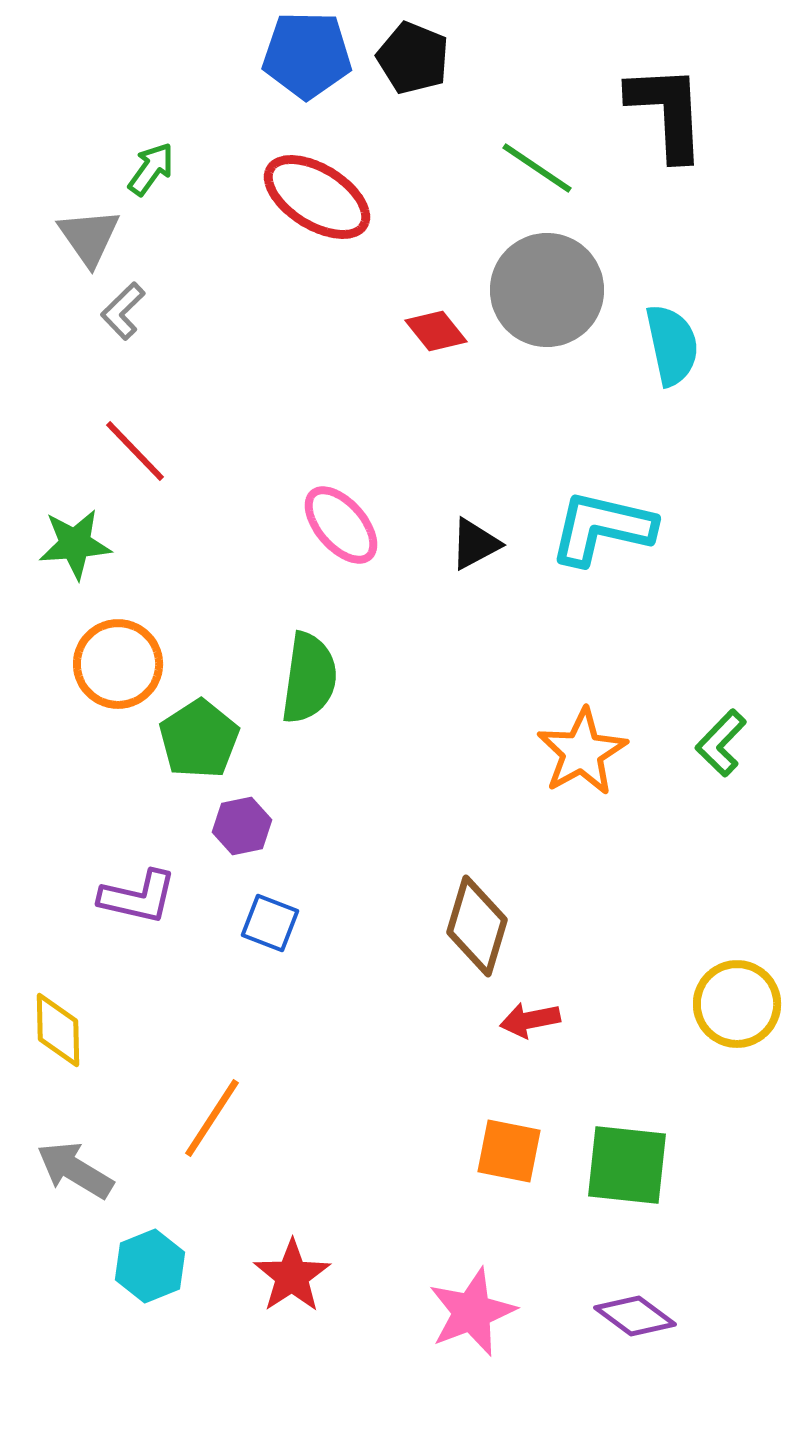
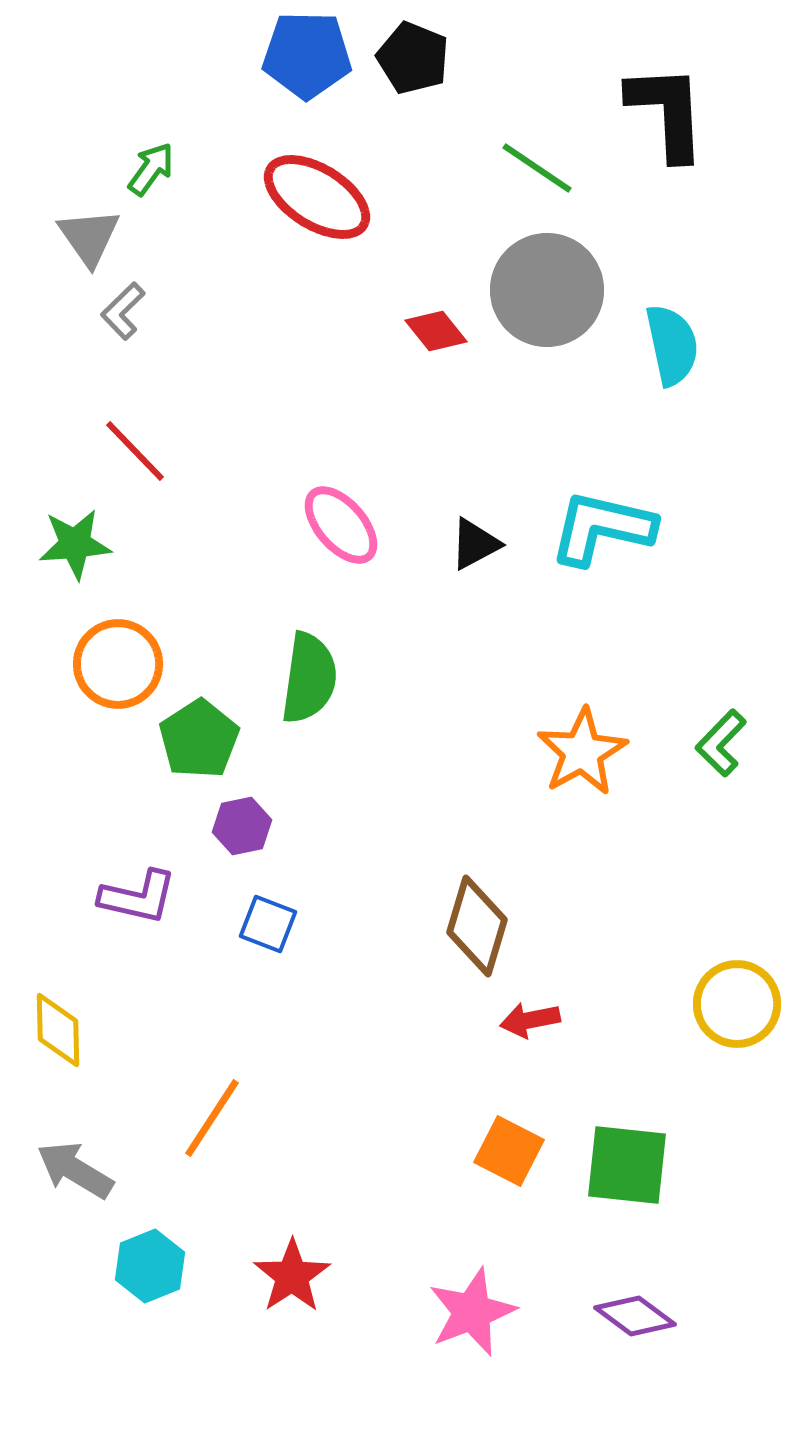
blue square: moved 2 px left, 1 px down
orange square: rotated 16 degrees clockwise
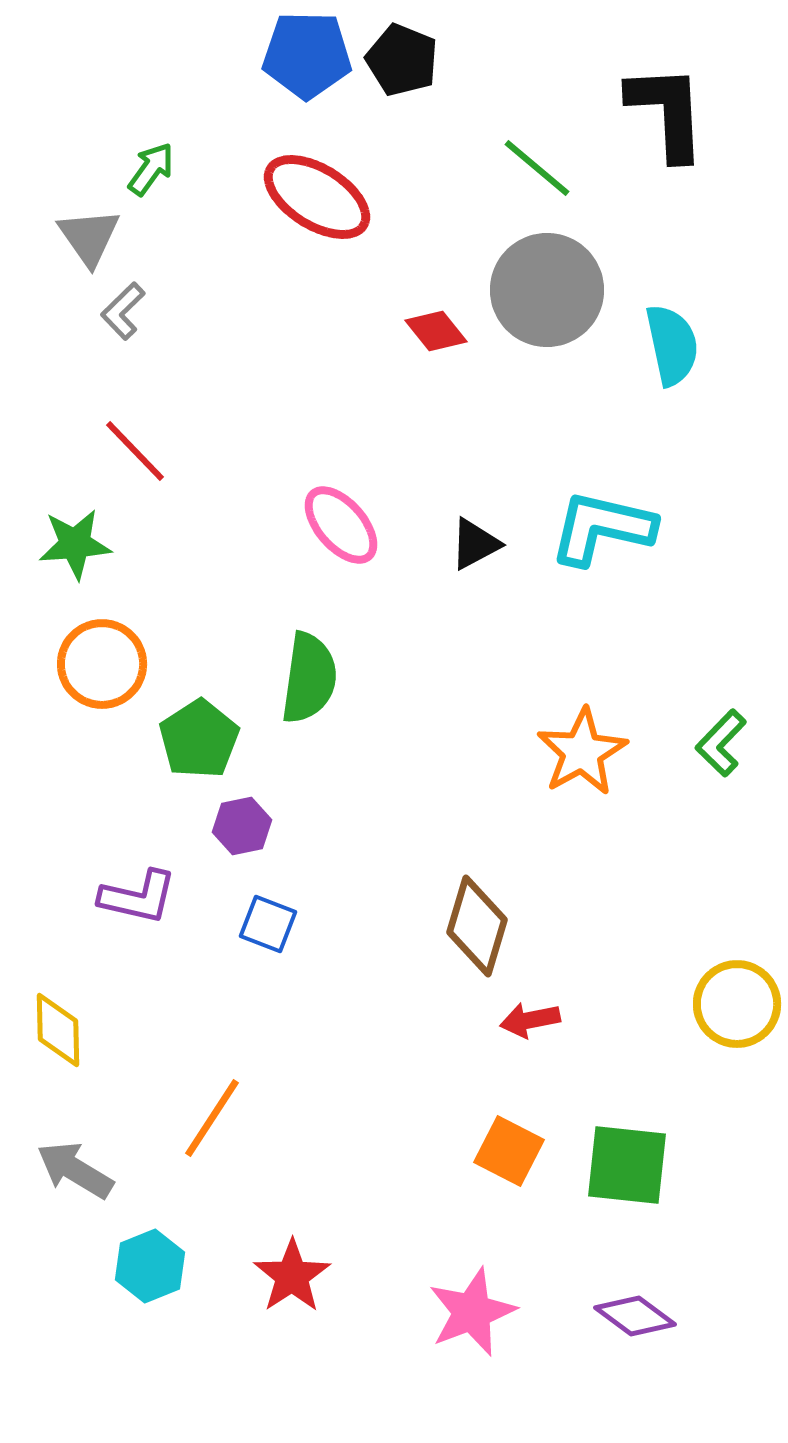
black pentagon: moved 11 px left, 2 px down
green line: rotated 6 degrees clockwise
orange circle: moved 16 px left
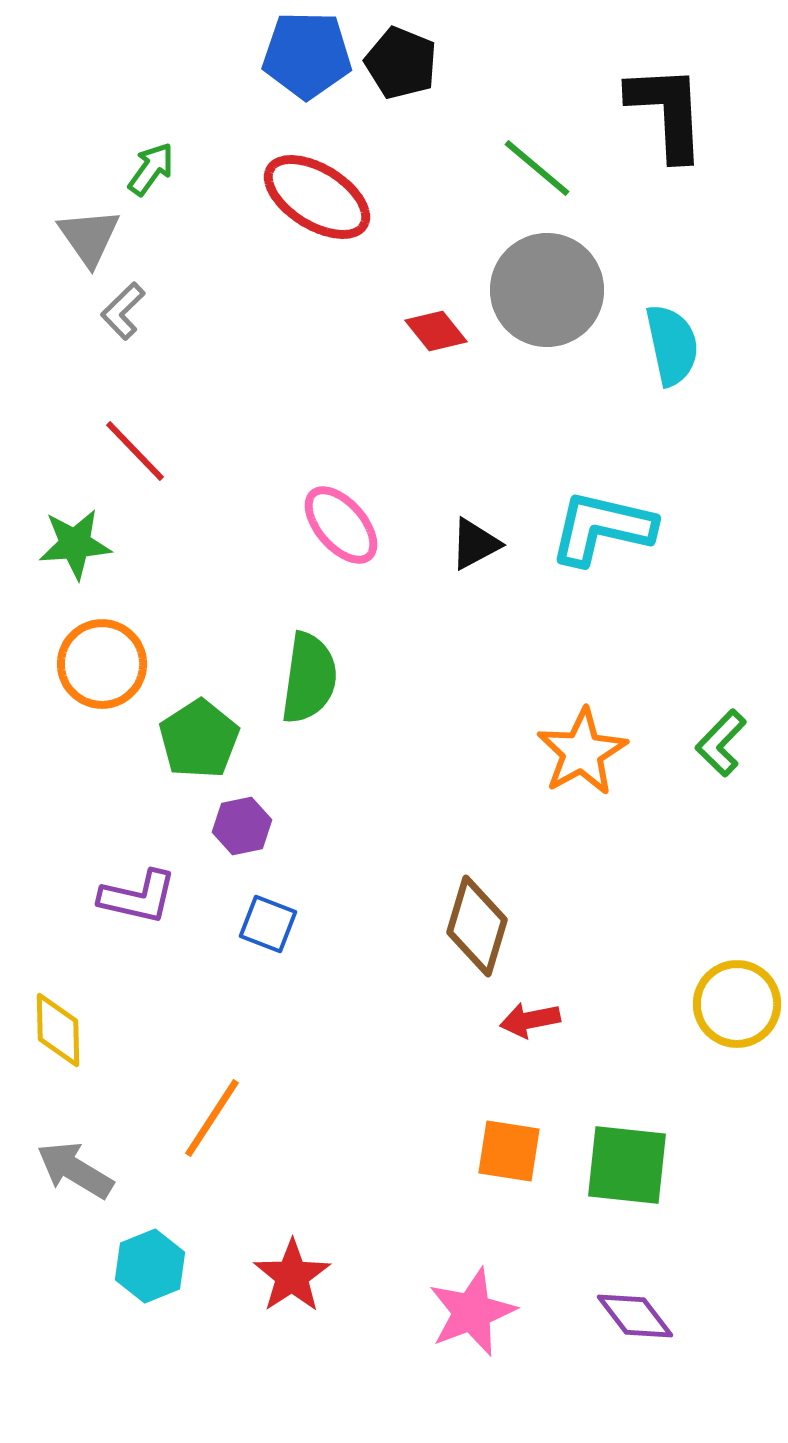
black pentagon: moved 1 px left, 3 px down
orange square: rotated 18 degrees counterclockwise
purple diamond: rotated 16 degrees clockwise
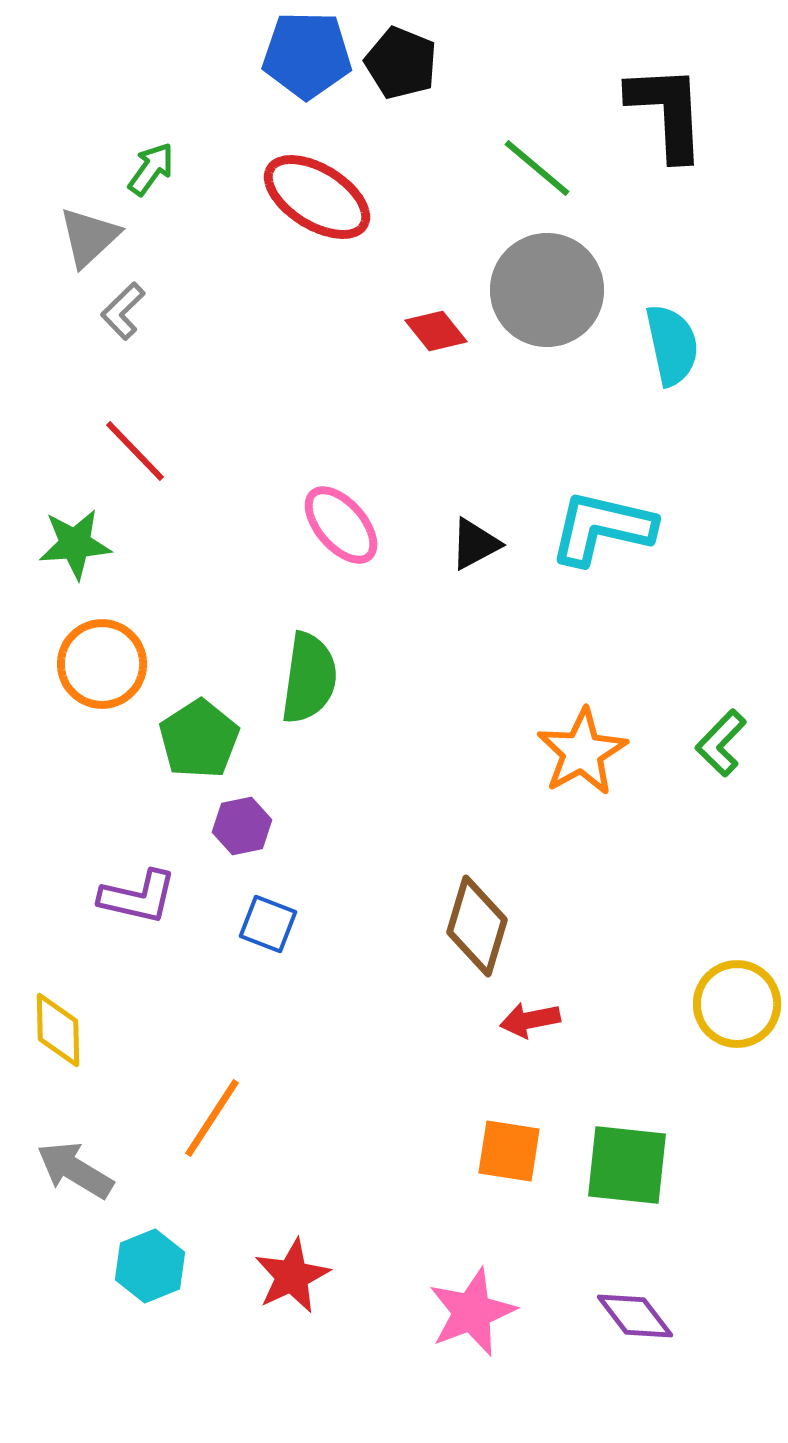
gray triangle: rotated 22 degrees clockwise
red star: rotated 8 degrees clockwise
